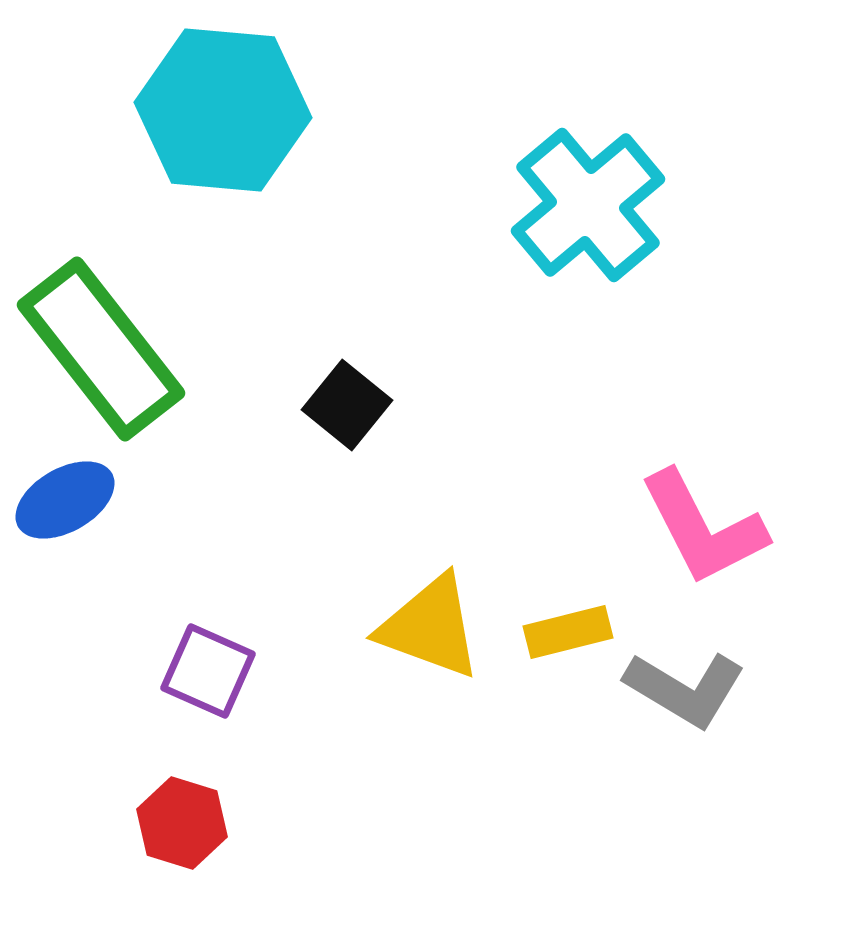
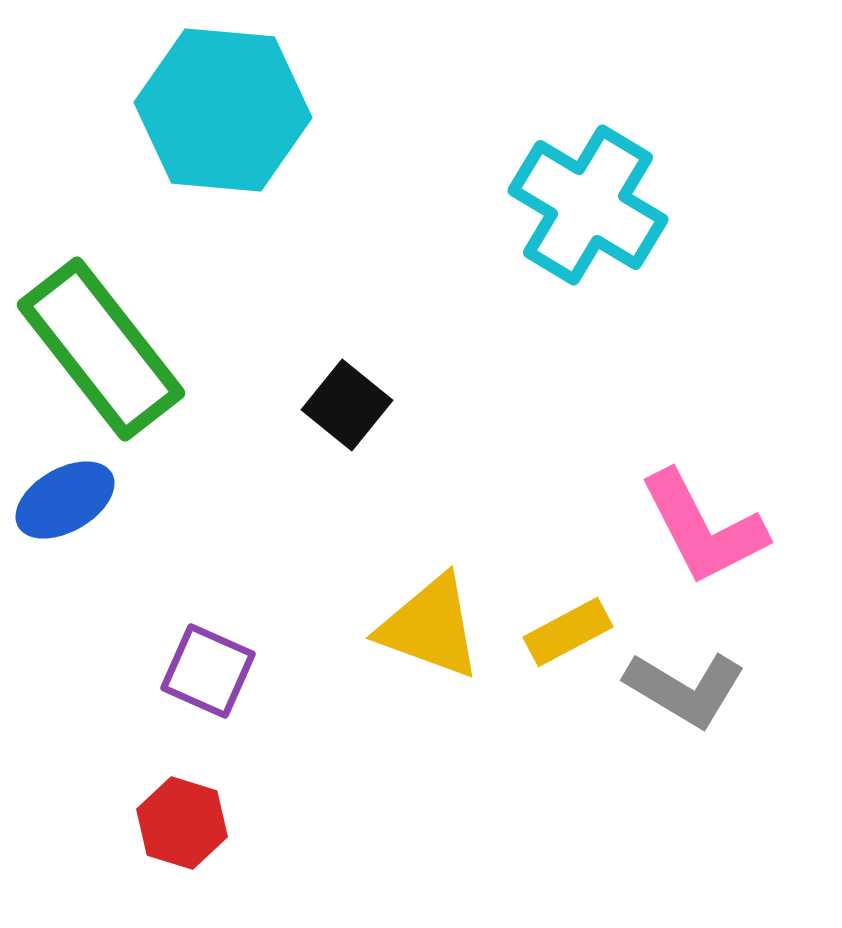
cyan cross: rotated 19 degrees counterclockwise
yellow rectangle: rotated 14 degrees counterclockwise
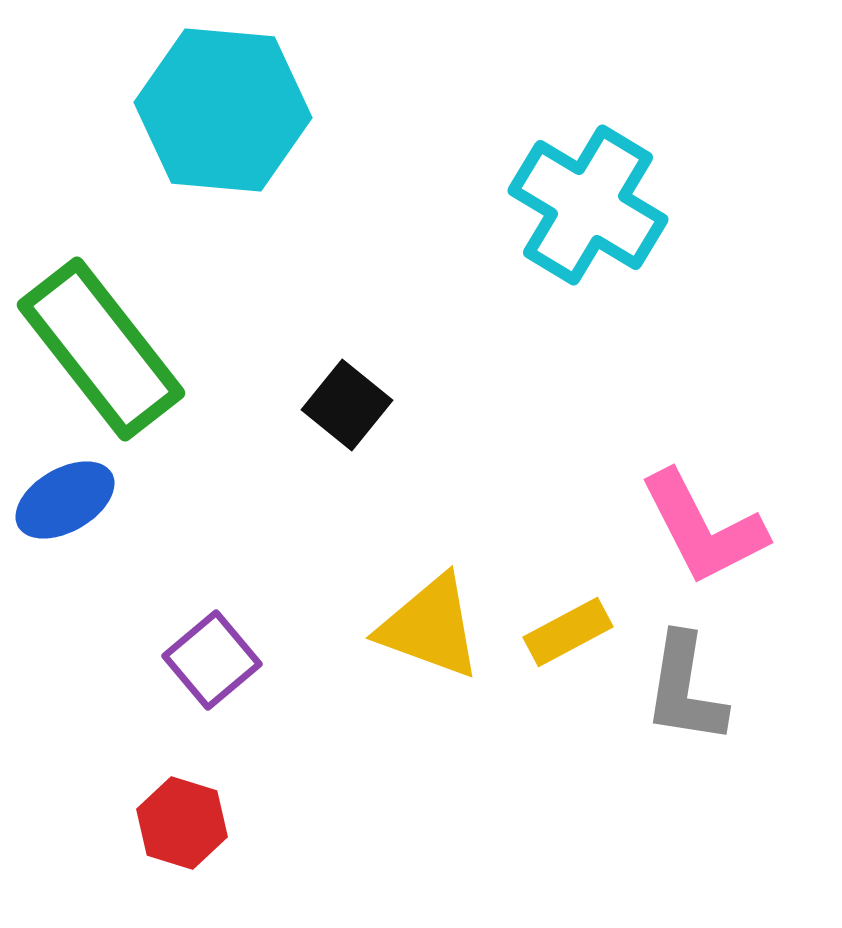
purple square: moved 4 px right, 11 px up; rotated 26 degrees clockwise
gray L-shape: rotated 68 degrees clockwise
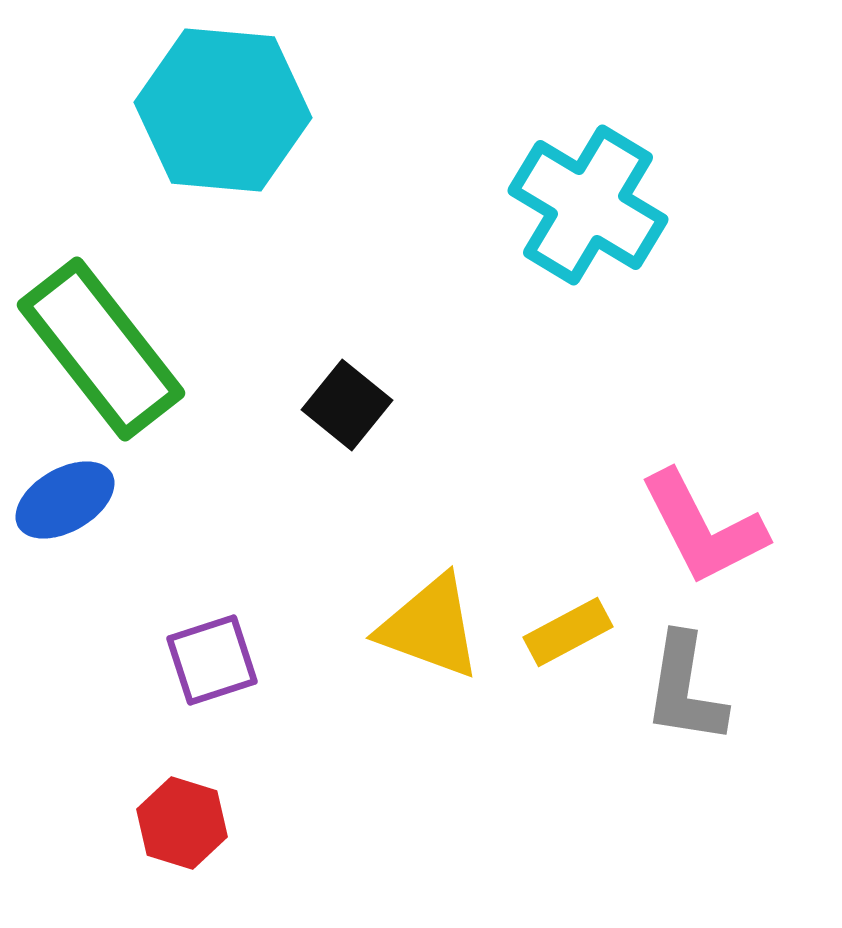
purple square: rotated 22 degrees clockwise
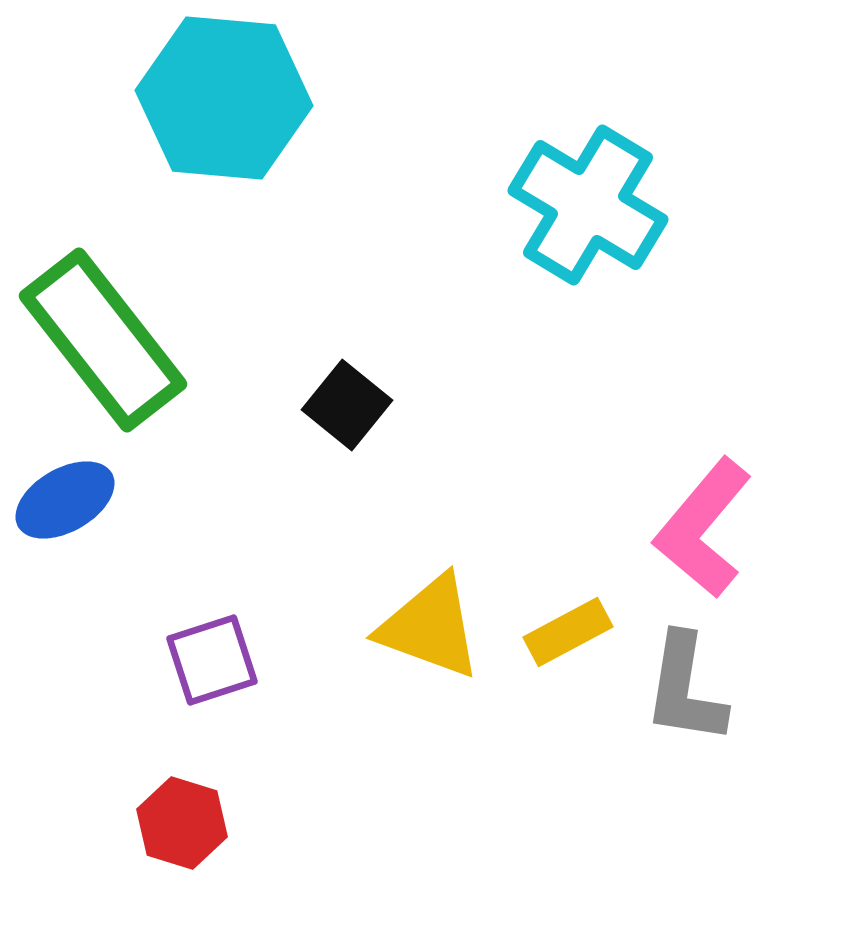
cyan hexagon: moved 1 px right, 12 px up
green rectangle: moved 2 px right, 9 px up
pink L-shape: rotated 67 degrees clockwise
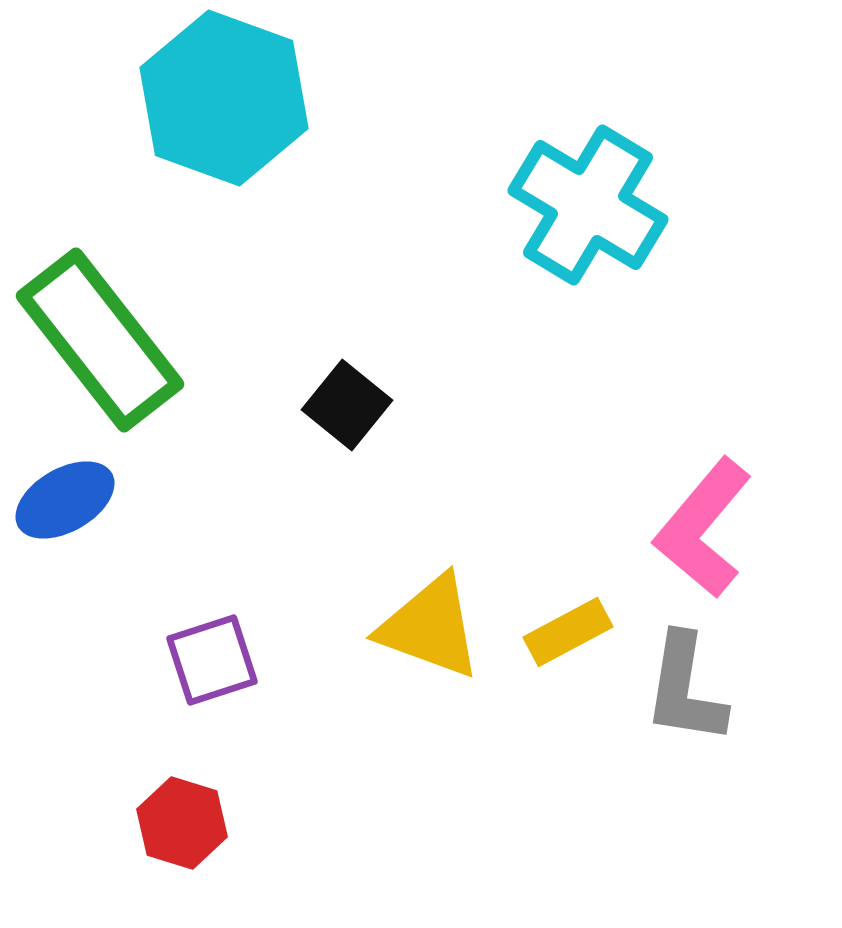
cyan hexagon: rotated 15 degrees clockwise
green rectangle: moved 3 px left
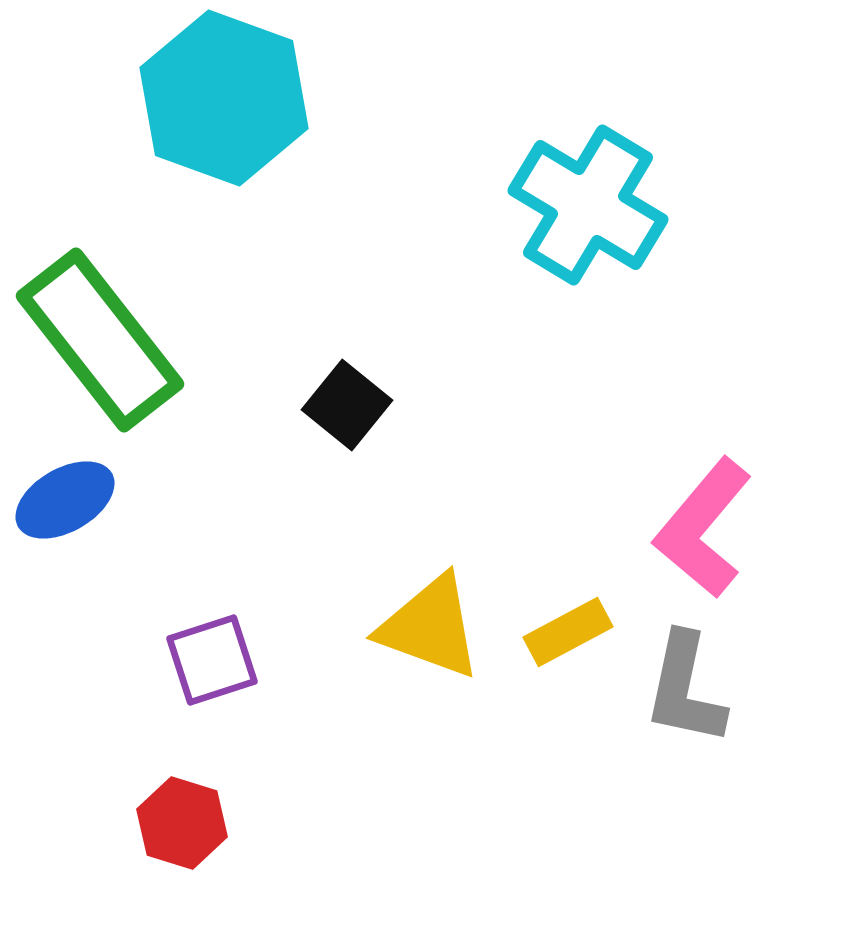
gray L-shape: rotated 3 degrees clockwise
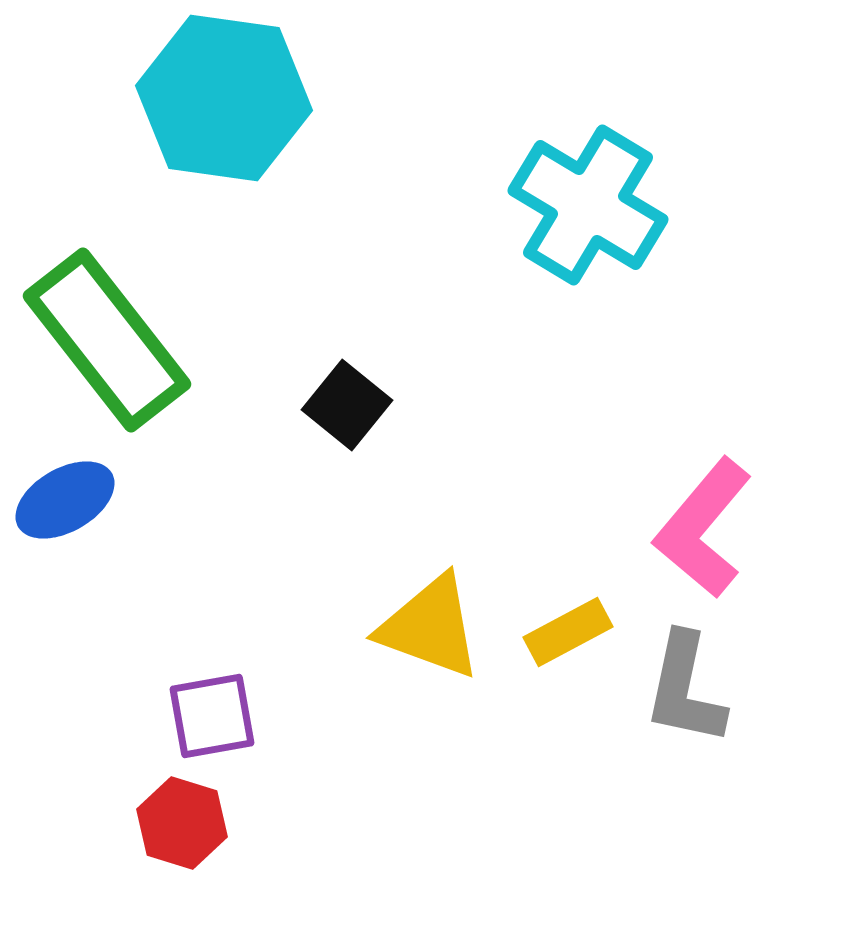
cyan hexagon: rotated 12 degrees counterclockwise
green rectangle: moved 7 px right
purple square: moved 56 px down; rotated 8 degrees clockwise
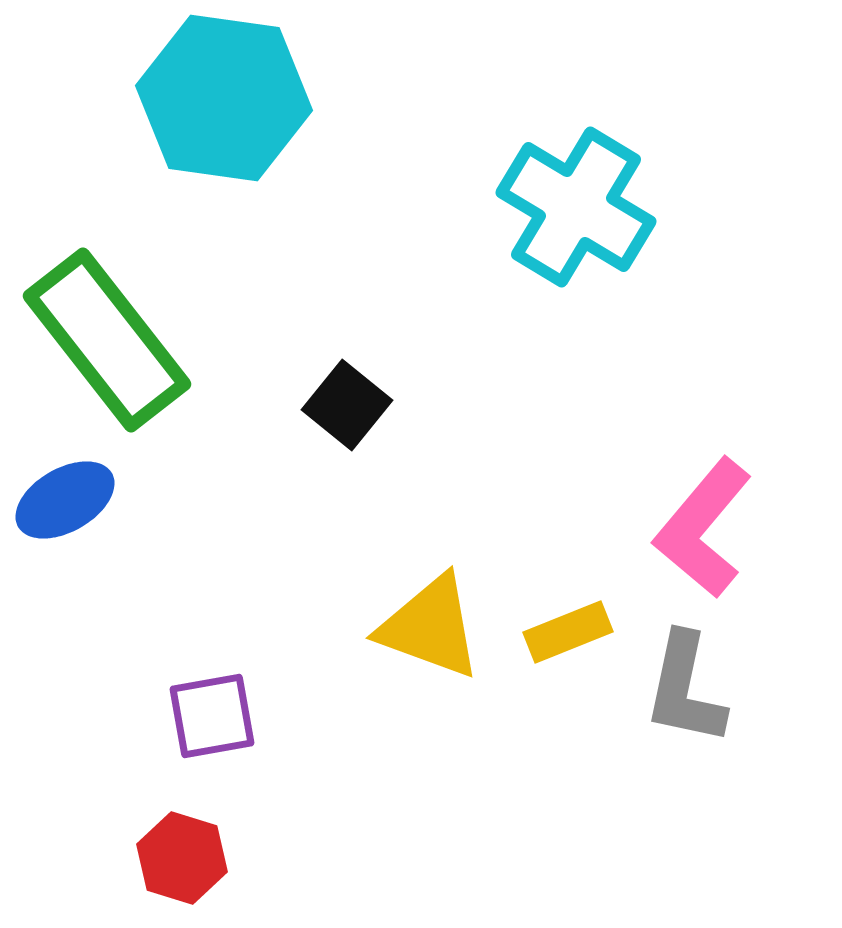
cyan cross: moved 12 px left, 2 px down
yellow rectangle: rotated 6 degrees clockwise
red hexagon: moved 35 px down
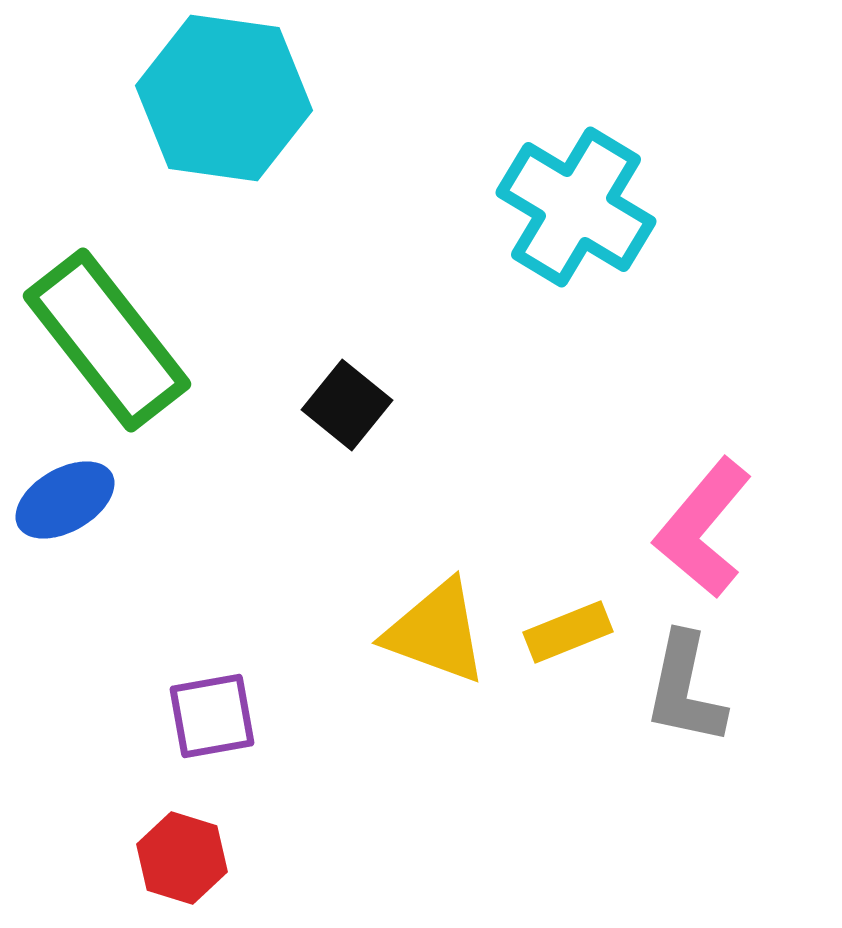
yellow triangle: moved 6 px right, 5 px down
